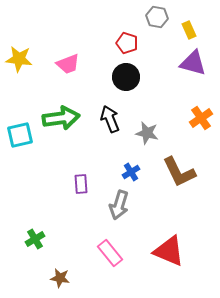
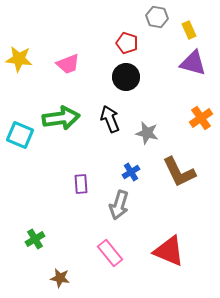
cyan square: rotated 36 degrees clockwise
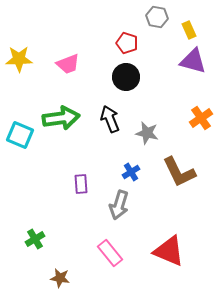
yellow star: rotated 8 degrees counterclockwise
purple triangle: moved 2 px up
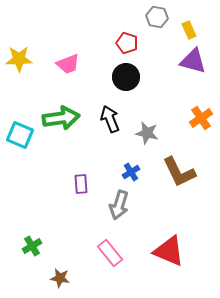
green cross: moved 3 px left, 7 px down
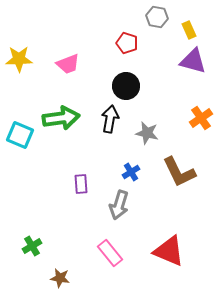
black circle: moved 9 px down
black arrow: rotated 32 degrees clockwise
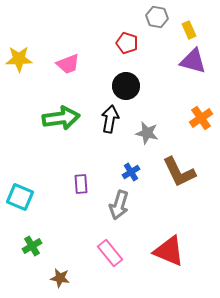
cyan square: moved 62 px down
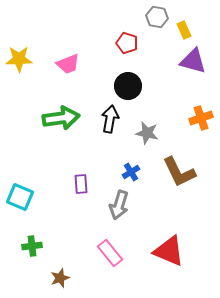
yellow rectangle: moved 5 px left
black circle: moved 2 px right
orange cross: rotated 15 degrees clockwise
green cross: rotated 24 degrees clockwise
brown star: rotated 30 degrees counterclockwise
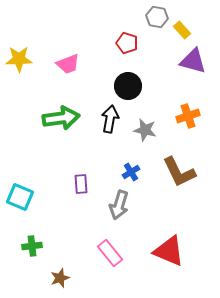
yellow rectangle: moved 2 px left; rotated 18 degrees counterclockwise
orange cross: moved 13 px left, 2 px up
gray star: moved 2 px left, 3 px up
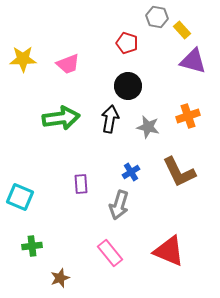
yellow star: moved 4 px right
gray star: moved 3 px right, 3 px up
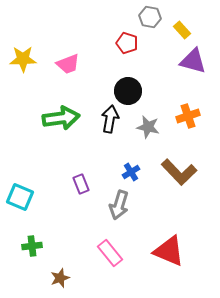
gray hexagon: moved 7 px left
black circle: moved 5 px down
brown L-shape: rotated 18 degrees counterclockwise
purple rectangle: rotated 18 degrees counterclockwise
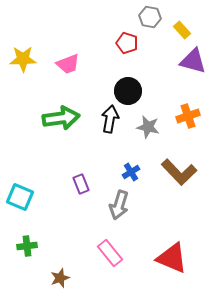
green cross: moved 5 px left
red triangle: moved 3 px right, 7 px down
